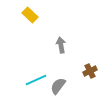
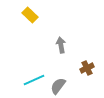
brown cross: moved 3 px left, 3 px up
cyan line: moved 2 px left
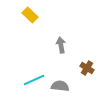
brown cross: rotated 32 degrees counterclockwise
gray semicircle: moved 2 px right; rotated 60 degrees clockwise
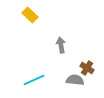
gray semicircle: moved 15 px right, 6 px up
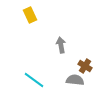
yellow rectangle: rotated 21 degrees clockwise
brown cross: moved 2 px left, 2 px up
cyan line: rotated 60 degrees clockwise
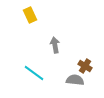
gray arrow: moved 6 px left
cyan line: moved 7 px up
